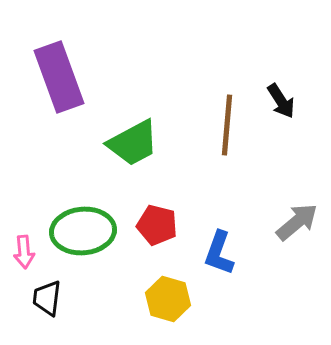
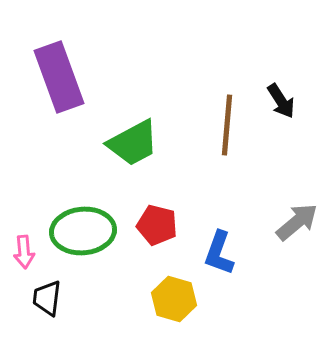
yellow hexagon: moved 6 px right
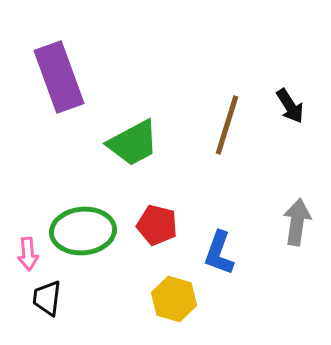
black arrow: moved 9 px right, 5 px down
brown line: rotated 12 degrees clockwise
gray arrow: rotated 42 degrees counterclockwise
pink arrow: moved 4 px right, 2 px down
